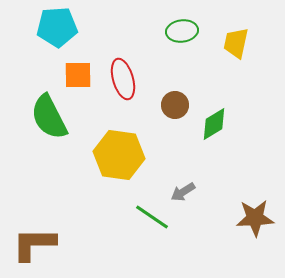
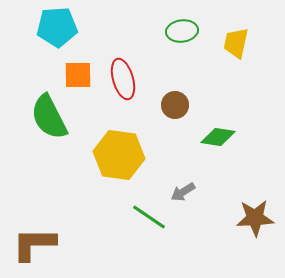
green diamond: moved 4 px right, 13 px down; rotated 40 degrees clockwise
green line: moved 3 px left
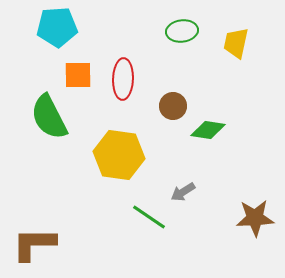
red ellipse: rotated 18 degrees clockwise
brown circle: moved 2 px left, 1 px down
green diamond: moved 10 px left, 7 px up
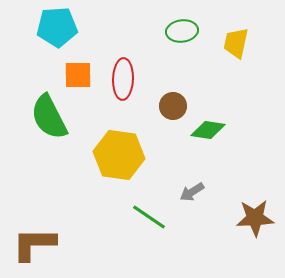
gray arrow: moved 9 px right
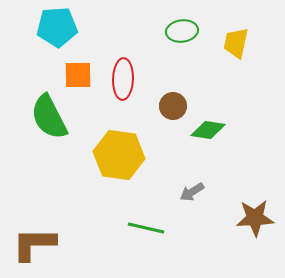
green line: moved 3 px left, 11 px down; rotated 21 degrees counterclockwise
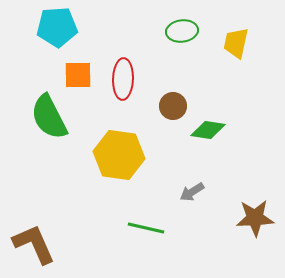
brown L-shape: rotated 66 degrees clockwise
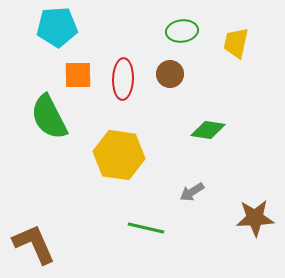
brown circle: moved 3 px left, 32 px up
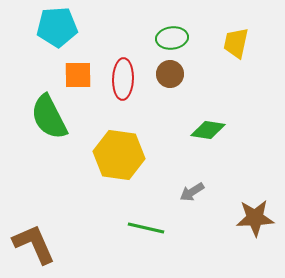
green ellipse: moved 10 px left, 7 px down
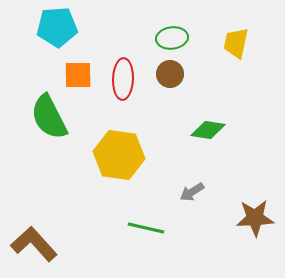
brown L-shape: rotated 18 degrees counterclockwise
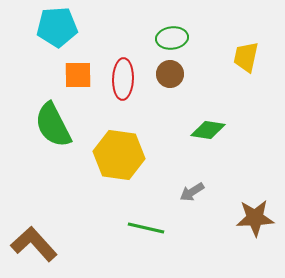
yellow trapezoid: moved 10 px right, 14 px down
green semicircle: moved 4 px right, 8 px down
